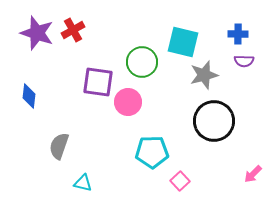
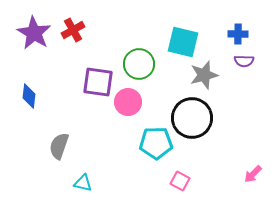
purple star: moved 3 px left; rotated 12 degrees clockwise
green circle: moved 3 px left, 2 px down
black circle: moved 22 px left, 3 px up
cyan pentagon: moved 4 px right, 9 px up
pink square: rotated 18 degrees counterclockwise
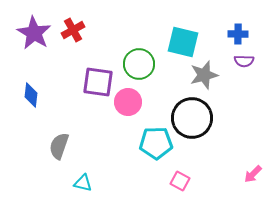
blue diamond: moved 2 px right, 1 px up
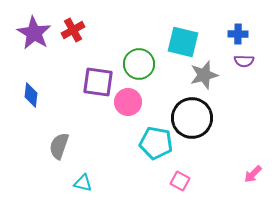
cyan pentagon: rotated 12 degrees clockwise
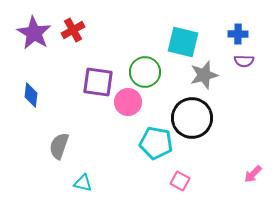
green circle: moved 6 px right, 8 px down
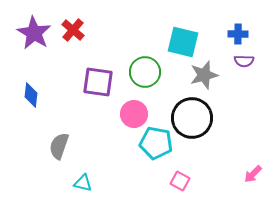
red cross: rotated 20 degrees counterclockwise
pink circle: moved 6 px right, 12 px down
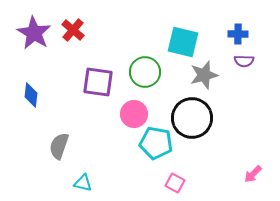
pink square: moved 5 px left, 2 px down
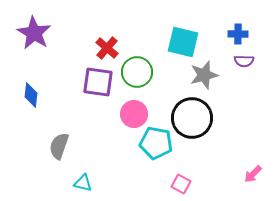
red cross: moved 34 px right, 18 px down
green circle: moved 8 px left
pink square: moved 6 px right, 1 px down
